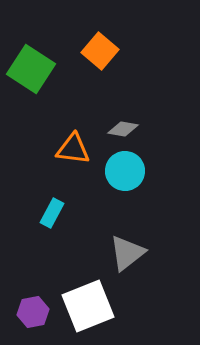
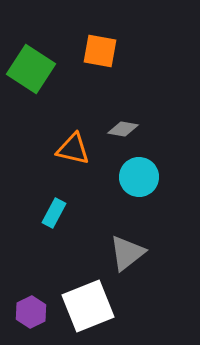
orange square: rotated 30 degrees counterclockwise
orange triangle: rotated 6 degrees clockwise
cyan circle: moved 14 px right, 6 px down
cyan rectangle: moved 2 px right
purple hexagon: moved 2 px left; rotated 16 degrees counterclockwise
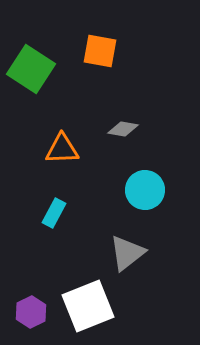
orange triangle: moved 11 px left; rotated 15 degrees counterclockwise
cyan circle: moved 6 px right, 13 px down
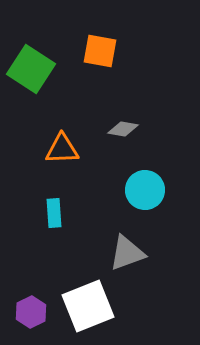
cyan rectangle: rotated 32 degrees counterclockwise
gray triangle: rotated 18 degrees clockwise
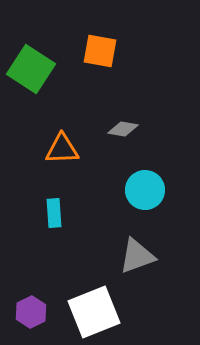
gray triangle: moved 10 px right, 3 px down
white square: moved 6 px right, 6 px down
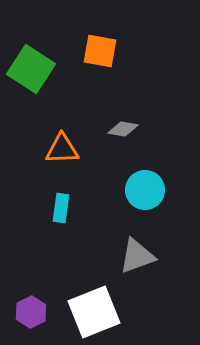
cyan rectangle: moved 7 px right, 5 px up; rotated 12 degrees clockwise
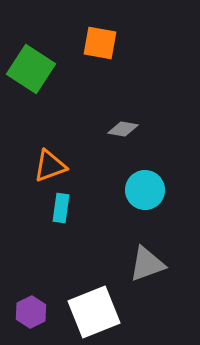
orange square: moved 8 px up
orange triangle: moved 12 px left, 17 px down; rotated 18 degrees counterclockwise
gray triangle: moved 10 px right, 8 px down
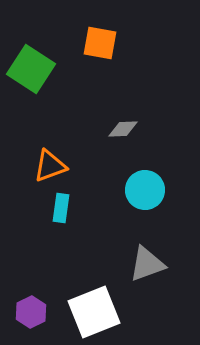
gray diamond: rotated 12 degrees counterclockwise
